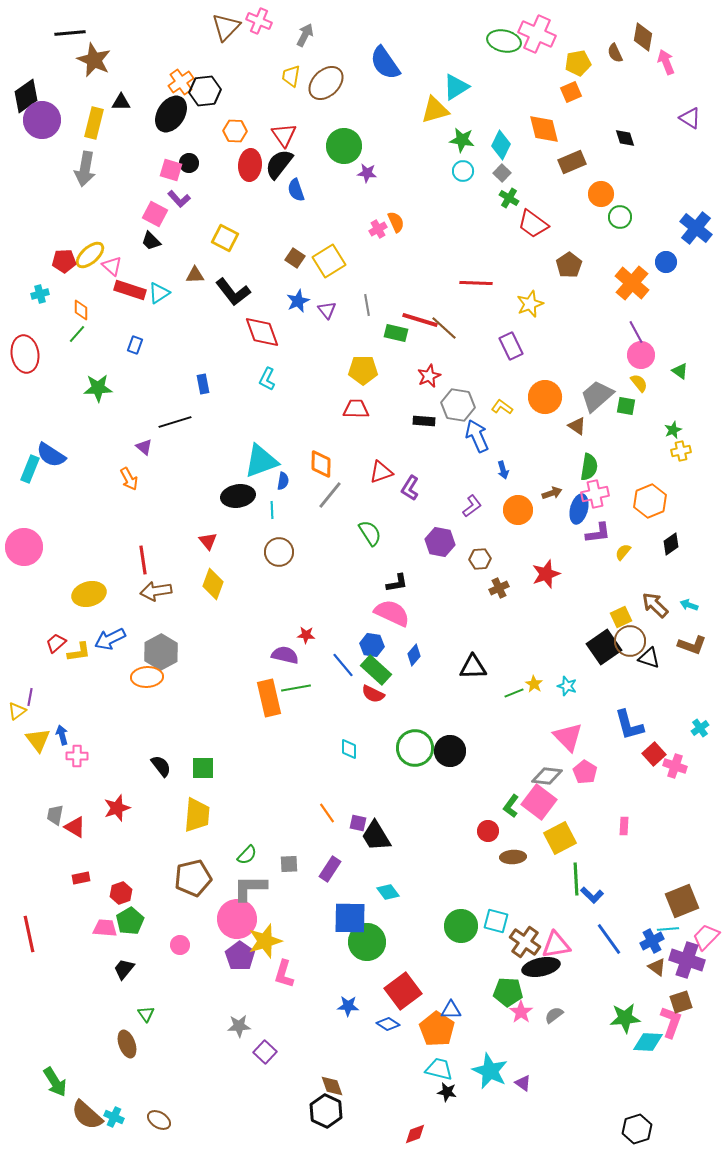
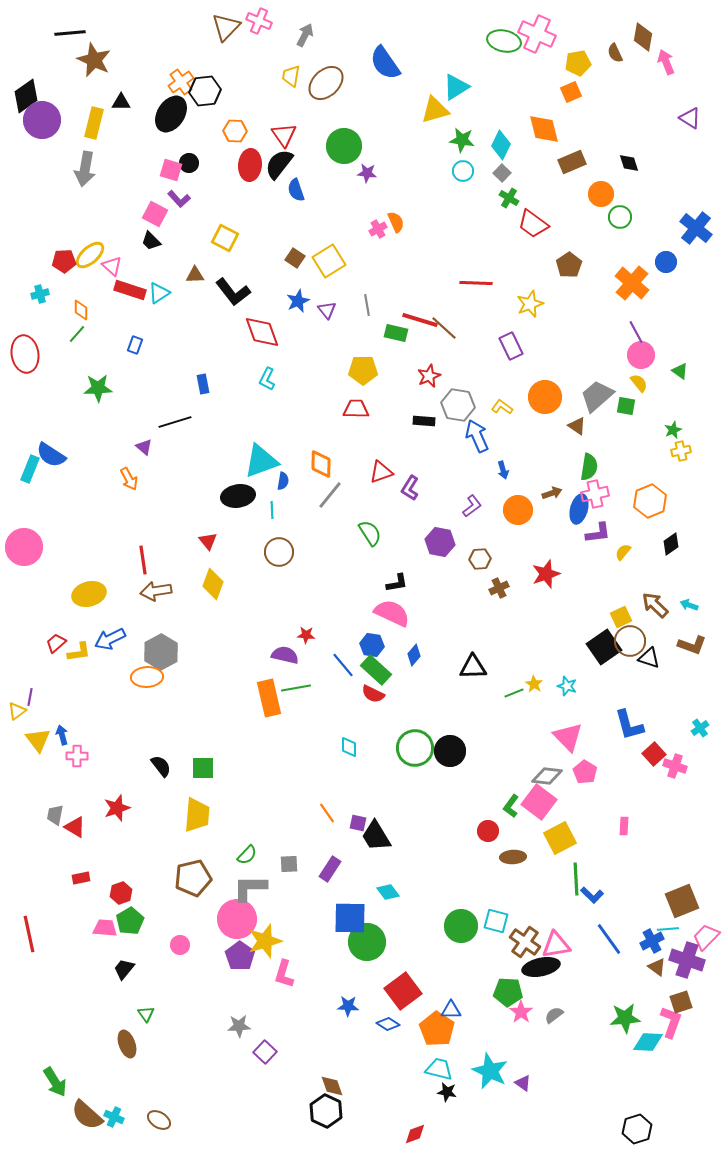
black diamond at (625, 138): moved 4 px right, 25 px down
cyan diamond at (349, 749): moved 2 px up
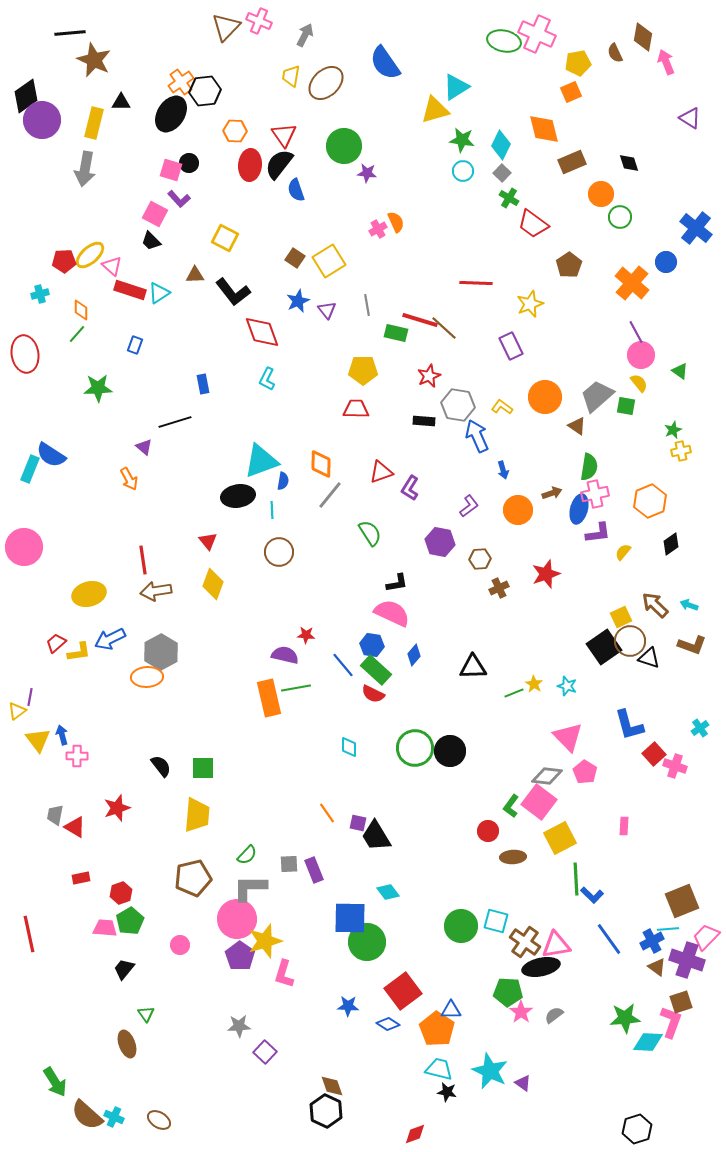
purple L-shape at (472, 506): moved 3 px left
purple rectangle at (330, 869): moved 16 px left, 1 px down; rotated 55 degrees counterclockwise
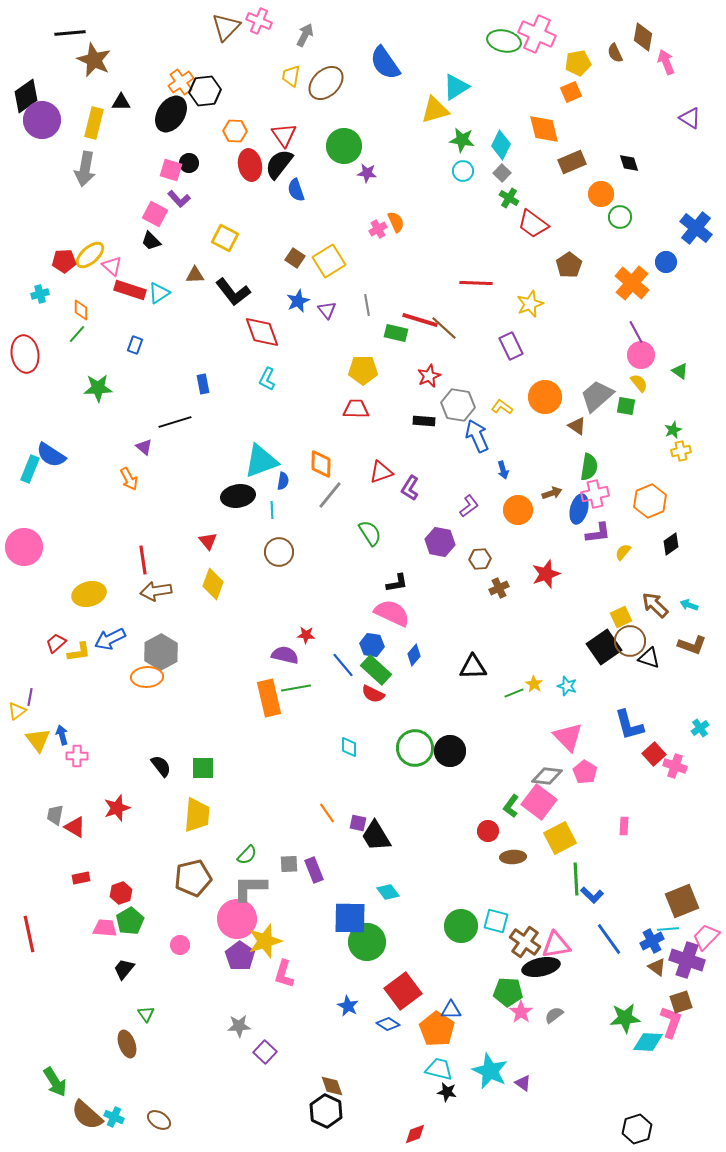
red ellipse at (250, 165): rotated 16 degrees counterclockwise
blue star at (348, 1006): rotated 25 degrees clockwise
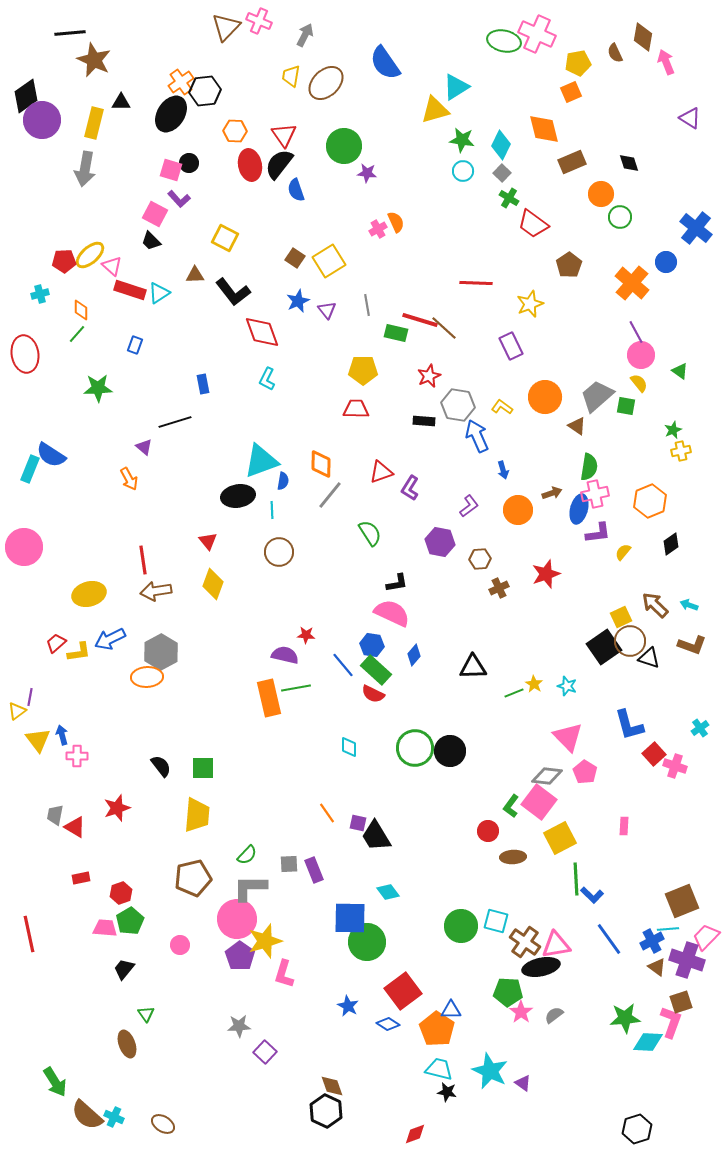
brown ellipse at (159, 1120): moved 4 px right, 4 px down
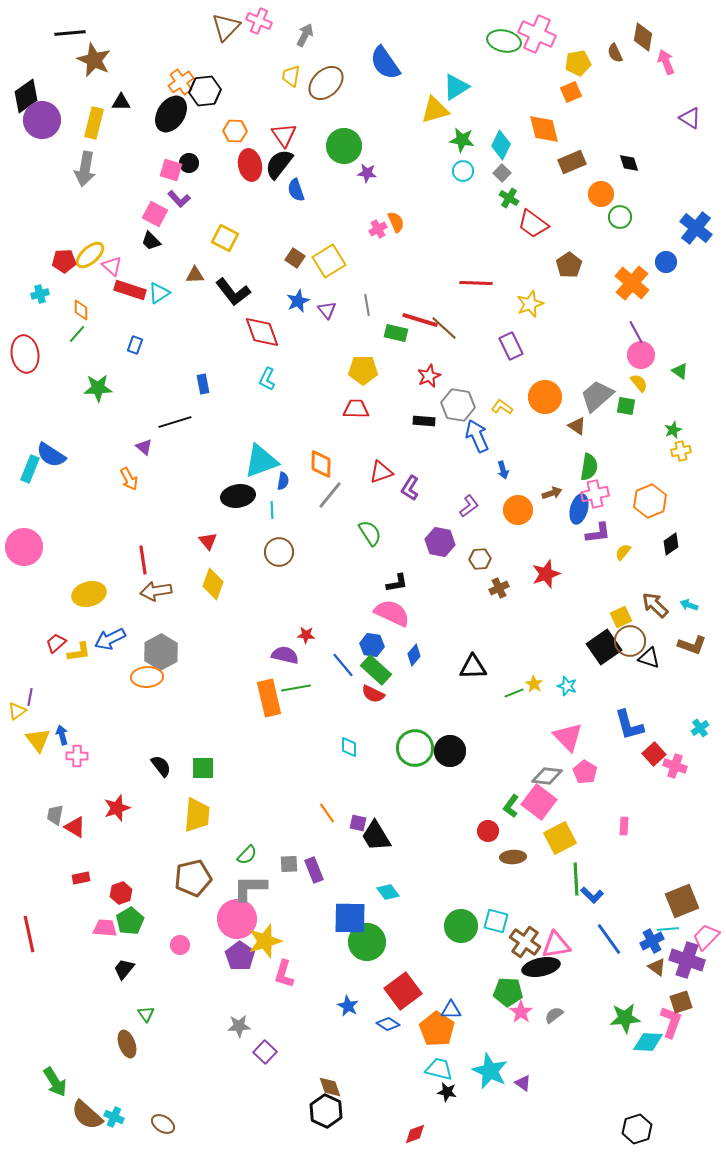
brown diamond at (332, 1086): moved 2 px left, 1 px down
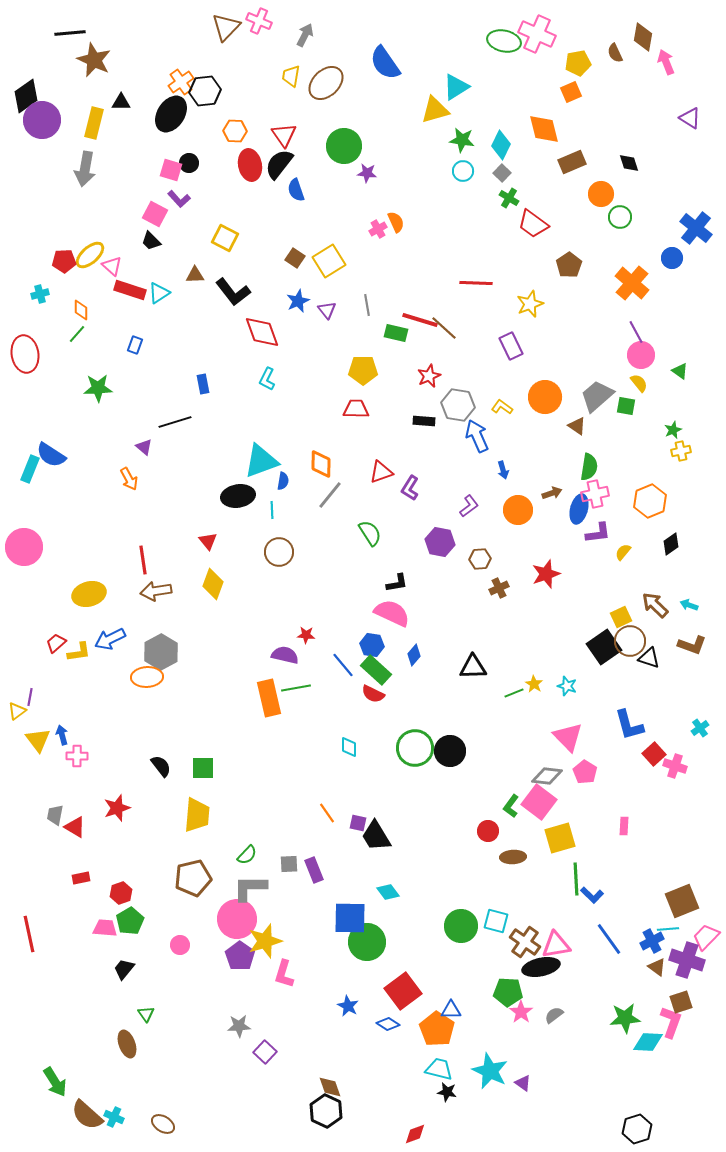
blue circle at (666, 262): moved 6 px right, 4 px up
yellow square at (560, 838): rotated 12 degrees clockwise
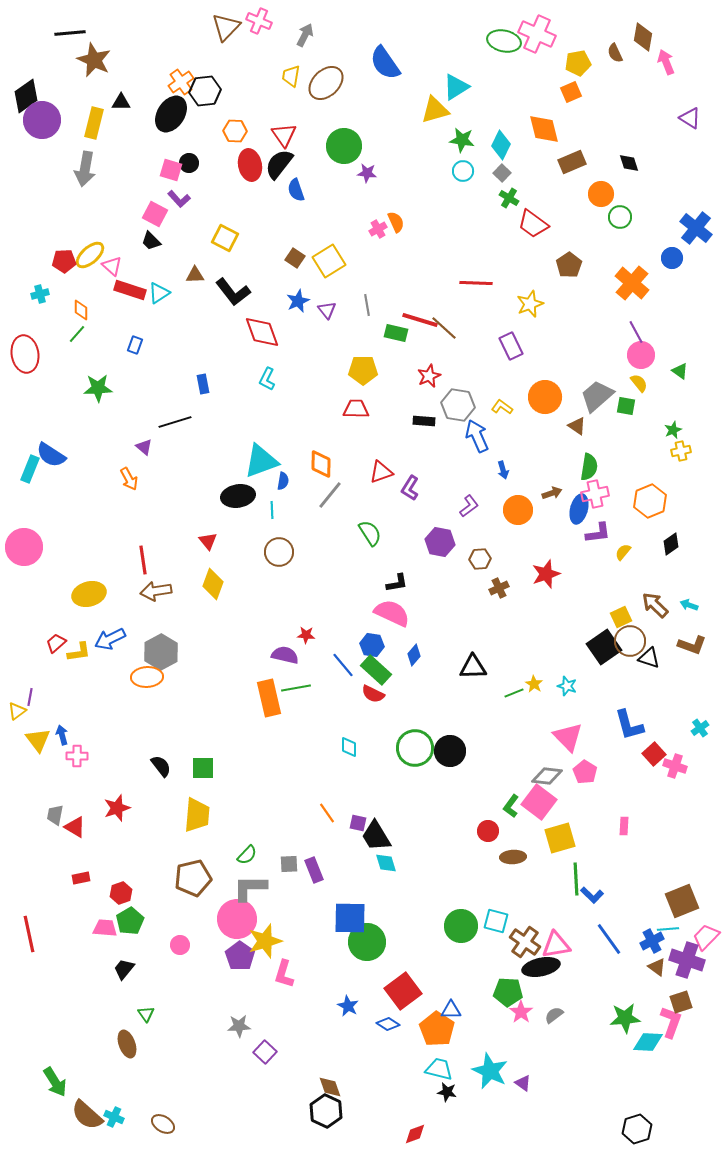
cyan diamond at (388, 892): moved 2 px left, 29 px up; rotated 20 degrees clockwise
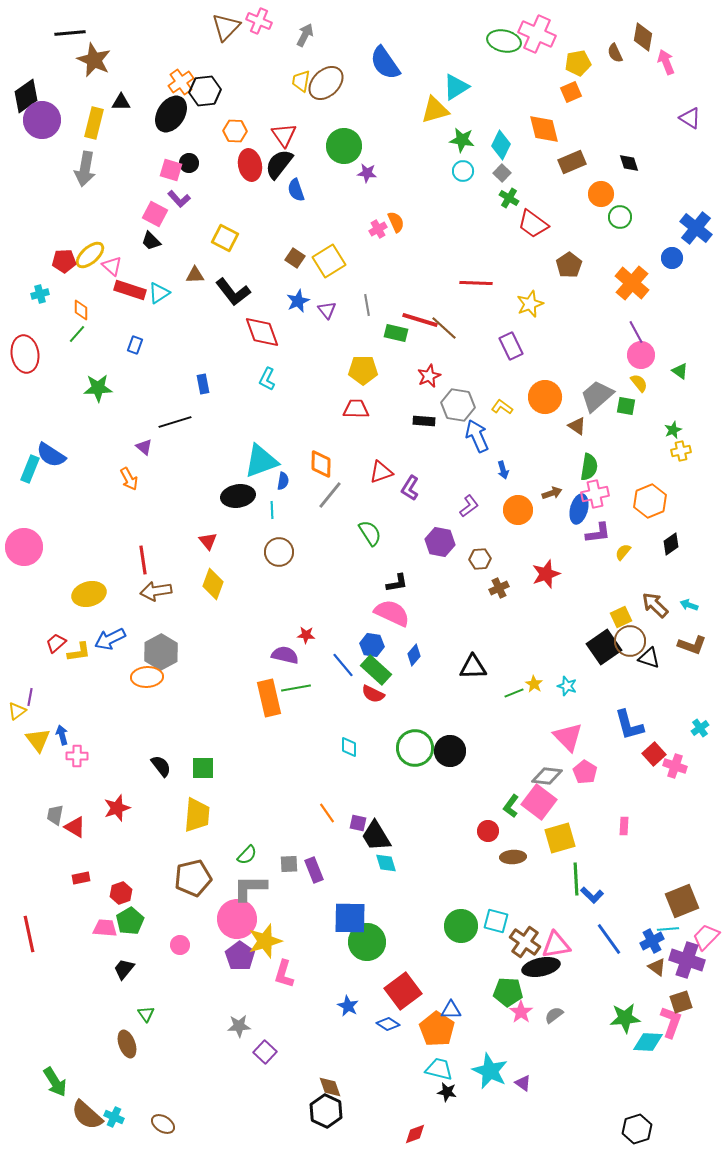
yellow trapezoid at (291, 76): moved 10 px right, 5 px down
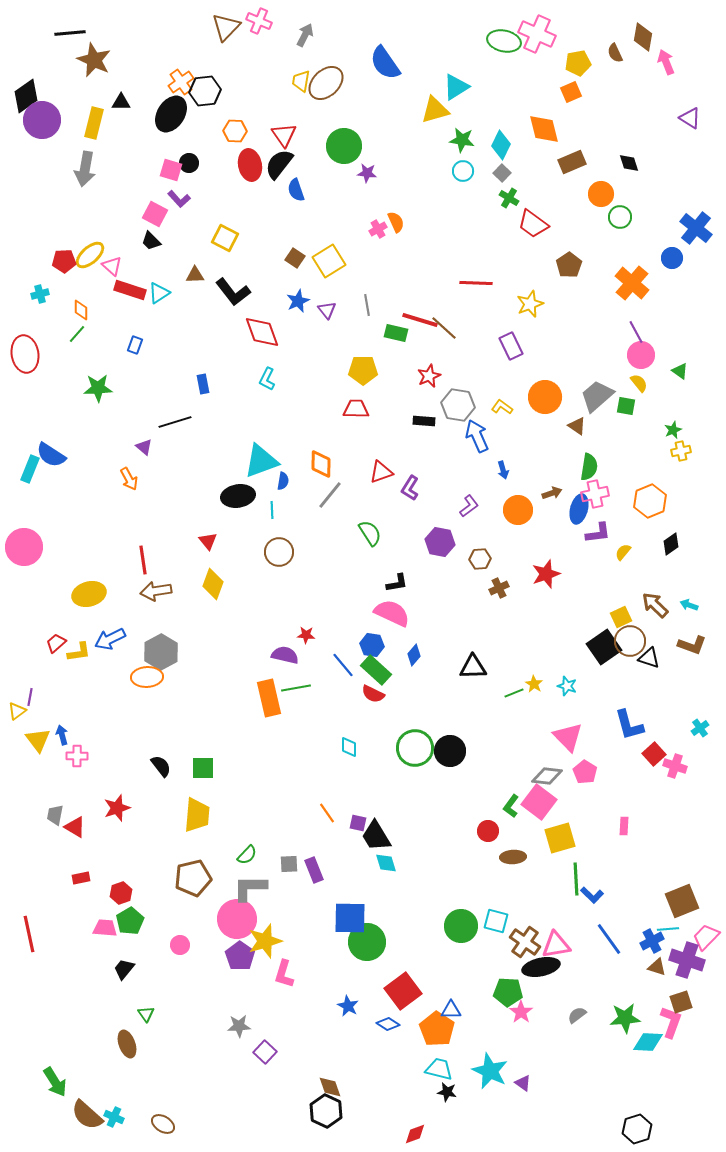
brown triangle at (657, 967): rotated 18 degrees counterclockwise
gray semicircle at (554, 1015): moved 23 px right
